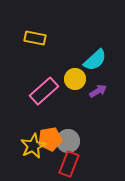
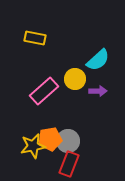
cyan semicircle: moved 3 px right
purple arrow: rotated 30 degrees clockwise
yellow star: rotated 15 degrees clockwise
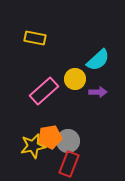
purple arrow: moved 1 px down
orange pentagon: moved 2 px up
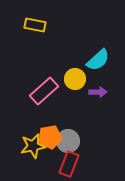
yellow rectangle: moved 13 px up
